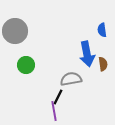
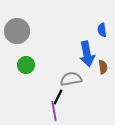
gray circle: moved 2 px right
brown semicircle: moved 3 px down
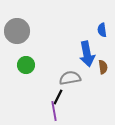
gray semicircle: moved 1 px left, 1 px up
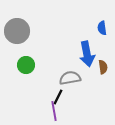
blue semicircle: moved 2 px up
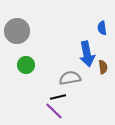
black line: rotated 49 degrees clockwise
purple line: rotated 36 degrees counterclockwise
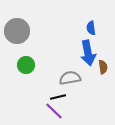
blue semicircle: moved 11 px left
blue arrow: moved 1 px right, 1 px up
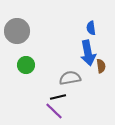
brown semicircle: moved 2 px left, 1 px up
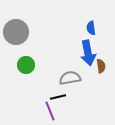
gray circle: moved 1 px left, 1 px down
purple line: moved 4 px left; rotated 24 degrees clockwise
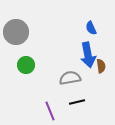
blue semicircle: rotated 16 degrees counterclockwise
blue arrow: moved 2 px down
black line: moved 19 px right, 5 px down
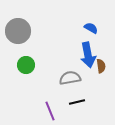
blue semicircle: rotated 144 degrees clockwise
gray circle: moved 2 px right, 1 px up
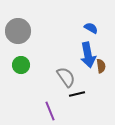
green circle: moved 5 px left
gray semicircle: moved 4 px left, 1 px up; rotated 65 degrees clockwise
black line: moved 8 px up
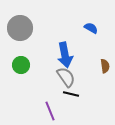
gray circle: moved 2 px right, 3 px up
blue arrow: moved 23 px left
brown semicircle: moved 4 px right
black line: moved 6 px left; rotated 28 degrees clockwise
